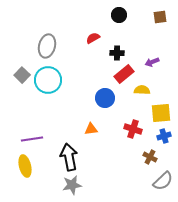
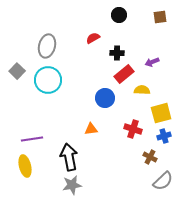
gray square: moved 5 px left, 4 px up
yellow square: rotated 10 degrees counterclockwise
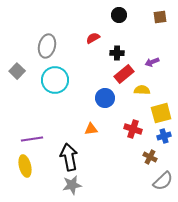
cyan circle: moved 7 px right
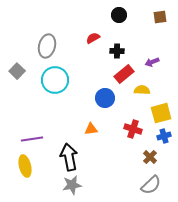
black cross: moved 2 px up
brown cross: rotated 16 degrees clockwise
gray semicircle: moved 12 px left, 4 px down
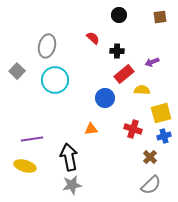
red semicircle: rotated 72 degrees clockwise
yellow ellipse: rotated 60 degrees counterclockwise
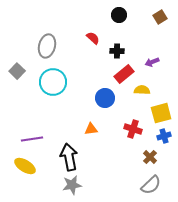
brown square: rotated 24 degrees counterclockwise
cyan circle: moved 2 px left, 2 px down
yellow ellipse: rotated 15 degrees clockwise
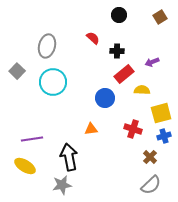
gray star: moved 10 px left
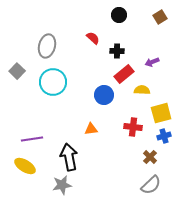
blue circle: moved 1 px left, 3 px up
red cross: moved 2 px up; rotated 12 degrees counterclockwise
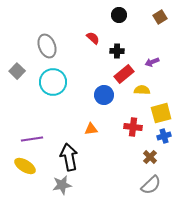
gray ellipse: rotated 35 degrees counterclockwise
